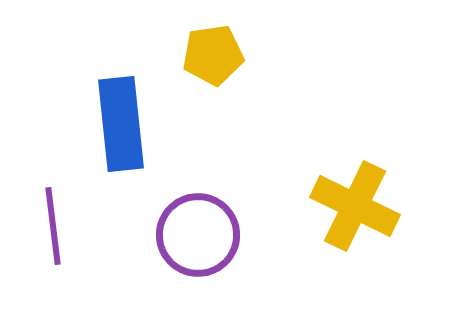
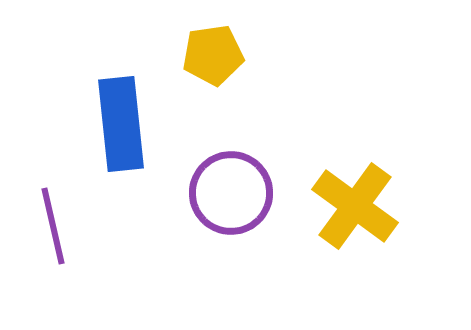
yellow cross: rotated 10 degrees clockwise
purple line: rotated 6 degrees counterclockwise
purple circle: moved 33 px right, 42 px up
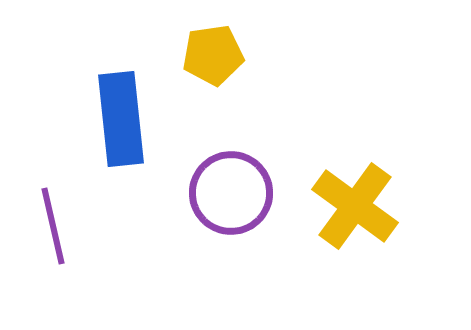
blue rectangle: moved 5 px up
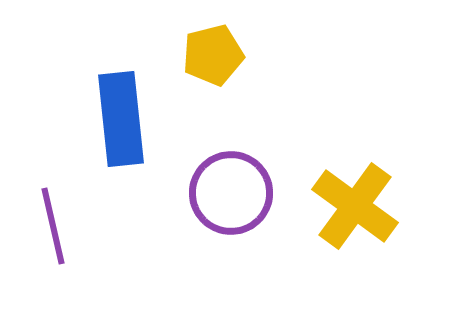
yellow pentagon: rotated 6 degrees counterclockwise
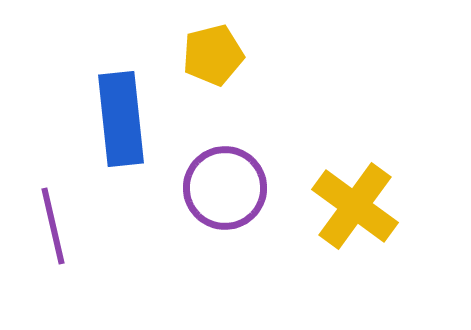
purple circle: moved 6 px left, 5 px up
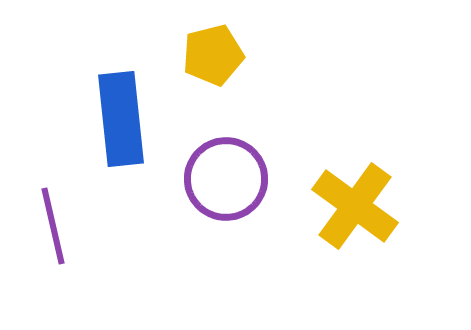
purple circle: moved 1 px right, 9 px up
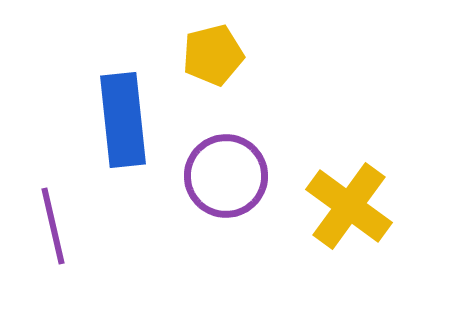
blue rectangle: moved 2 px right, 1 px down
purple circle: moved 3 px up
yellow cross: moved 6 px left
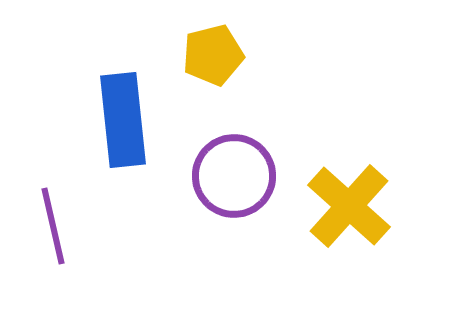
purple circle: moved 8 px right
yellow cross: rotated 6 degrees clockwise
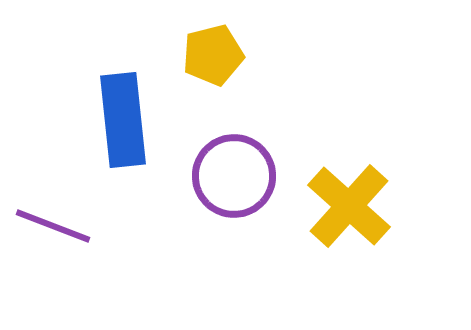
purple line: rotated 56 degrees counterclockwise
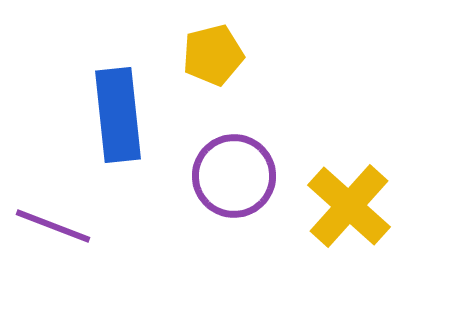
blue rectangle: moved 5 px left, 5 px up
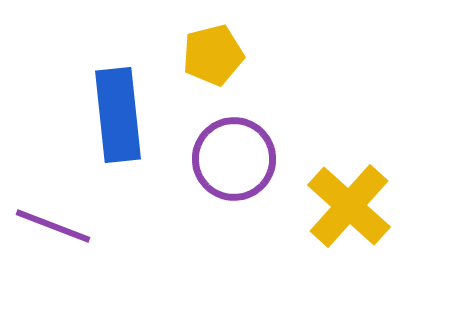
purple circle: moved 17 px up
